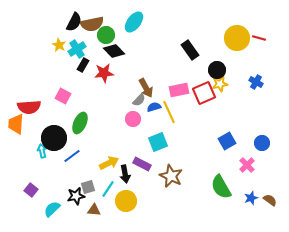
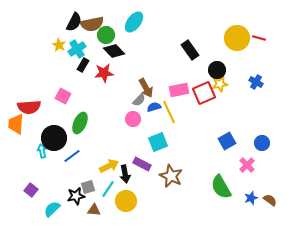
yellow arrow at (109, 163): moved 3 px down
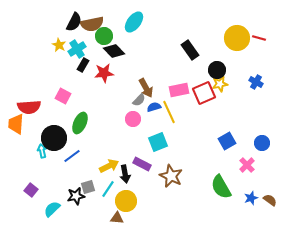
green circle at (106, 35): moved 2 px left, 1 px down
brown triangle at (94, 210): moved 23 px right, 8 px down
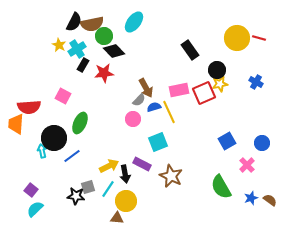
black star at (76, 196): rotated 18 degrees clockwise
cyan semicircle at (52, 209): moved 17 px left
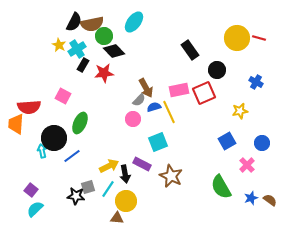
yellow star at (220, 84): moved 20 px right, 27 px down
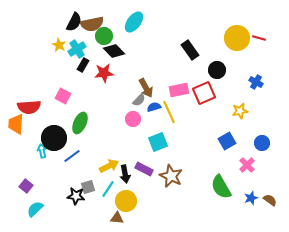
purple rectangle at (142, 164): moved 2 px right, 5 px down
purple square at (31, 190): moved 5 px left, 4 px up
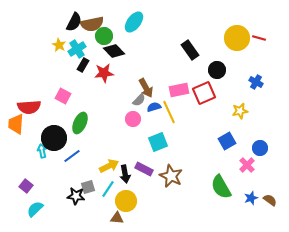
blue circle at (262, 143): moved 2 px left, 5 px down
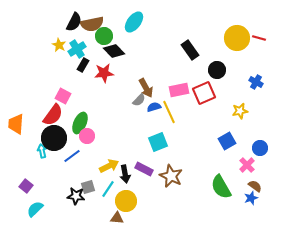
red semicircle at (29, 107): moved 24 px right, 8 px down; rotated 50 degrees counterclockwise
pink circle at (133, 119): moved 46 px left, 17 px down
brown semicircle at (270, 200): moved 15 px left, 14 px up
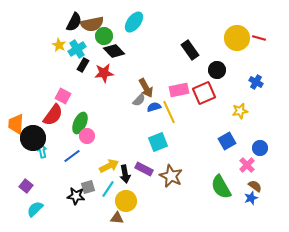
black circle at (54, 138): moved 21 px left
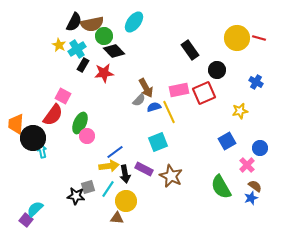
blue line at (72, 156): moved 43 px right, 4 px up
yellow arrow at (109, 166): rotated 18 degrees clockwise
purple square at (26, 186): moved 34 px down
